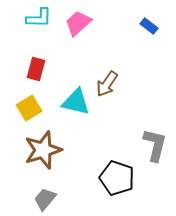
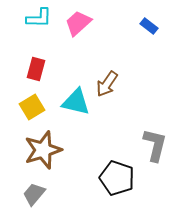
yellow square: moved 3 px right, 1 px up
gray trapezoid: moved 11 px left, 5 px up
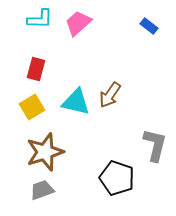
cyan L-shape: moved 1 px right, 1 px down
brown arrow: moved 3 px right, 11 px down
brown star: moved 2 px right, 2 px down
gray trapezoid: moved 8 px right, 4 px up; rotated 30 degrees clockwise
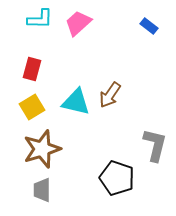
red rectangle: moved 4 px left
brown star: moved 3 px left, 3 px up
gray trapezoid: rotated 70 degrees counterclockwise
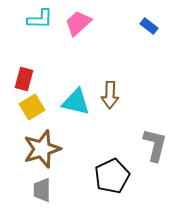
red rectangle: moved 8 px left, 10 px down
brown arrow: rotated 32 degrees counterclockwise
black pentagon: moved 5 px left, 2 px up; rotated 28 degrees clockwise
